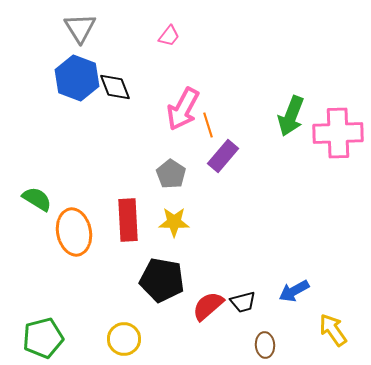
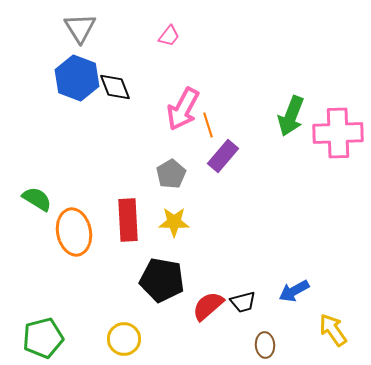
gray pentagon: rotated 8 degrees clockwise
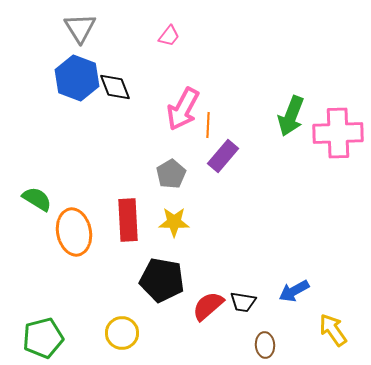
orange line: rotated 20 degrees clockwise
black trapezoid: rotated 24 degrees clockwise
yellow circle: moved 2 px left, 6 px up
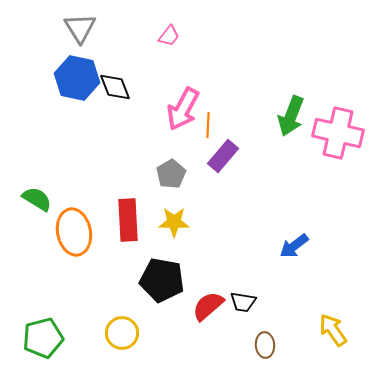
blue hexagon: rotated 9 degrees counterclockwise
pink cross: rotated 15 degrees clockwise
blue arrow: moved 45 px up; rotated 8 degrees counterclockwise
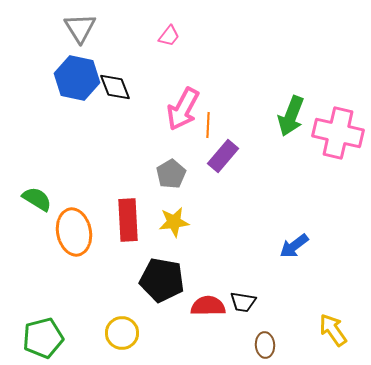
yellow star: rotated 8 degrees counterclockwise
red semicircle: rotated 40 degrees clockwise
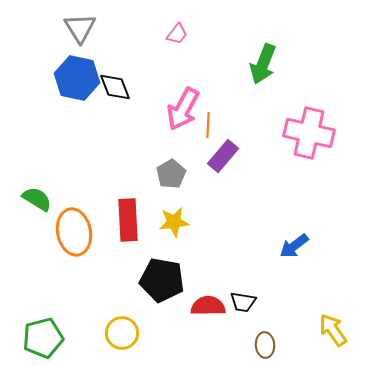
pink trapezoid: moved 8 px right, 2 px up
green arrow: moved 28 px left, 52 px up
pink cross: moved 29 px left
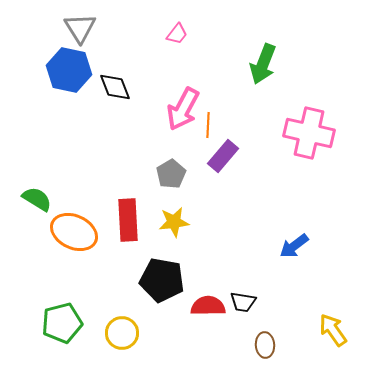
blue hexagon: moved 8 px left, 8 px up
orange ellipse: rotated 54 degrees counterclockwise
green pentagon: moved 19 px right, 15 px up
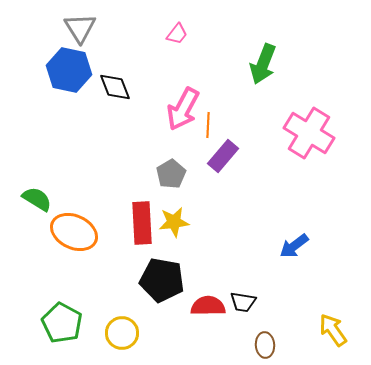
pink cross: rotated 18 degrees clockwise
red rectangle: moved 14 px right, 3 px down
green pentagon: rotated 30 degrees counterclockwise
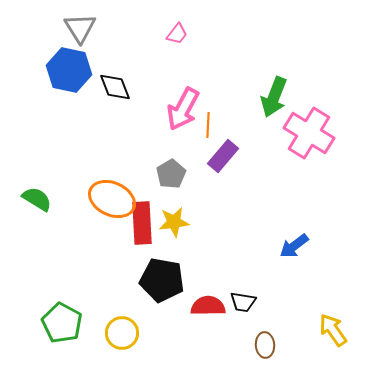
green arrow: moved 11 px right, 33 px down
orange ellipse: moved 38 px right, 33 px up
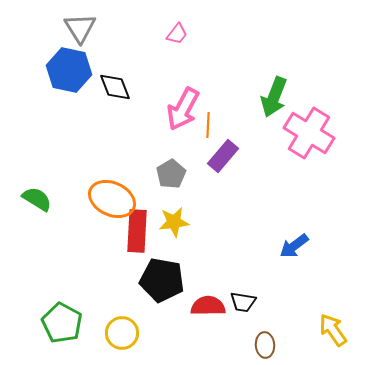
red rectangle: moved 5 px left, 8 px down; rotated 6 degrees clockwise
